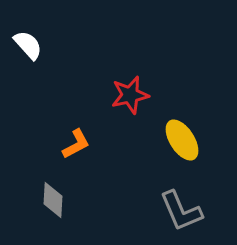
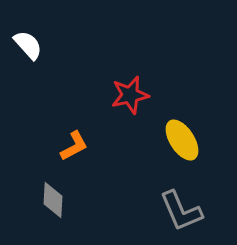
orange L-shape: moved 2 px left, 2 px down
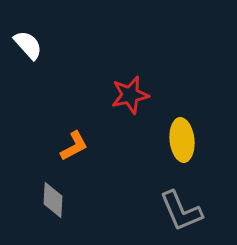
yellow ellipse: rotated 27 degrees clockwise
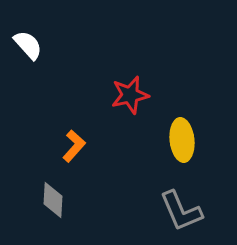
orange L-shape: rotated 20 degrees counterclockwise
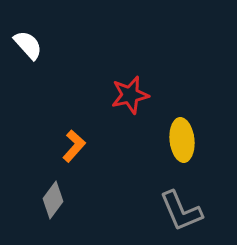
gray diamond: rotated 33 degrees clockwise
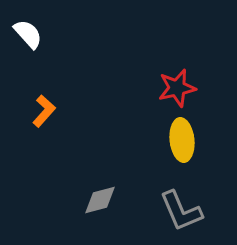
white semicircle: moved 11 px up
red star: moved 47 px right, 7 px up
orange L-shape: moved 30 px left, 35 px up
gray diamond: moved 47 px right; rotated 39 degrees clockwise
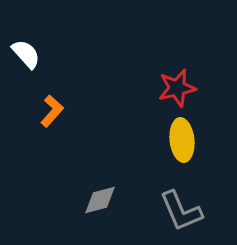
white semicircle: moved 2 px left, 20 px down
orange L-shape: moved 8 px right
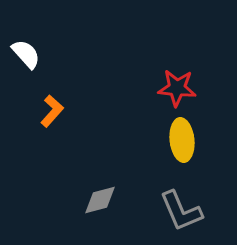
red star: rotated 18 degrees clockwise
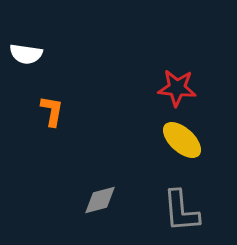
white semicircle: rotated 140 degrees clockwise
orange L-shape: rotated 32 degrees counterclockwise
yellow ellipse: rotated 42 degrees counterclockwise
gray L-shape: rotated 18 degrees clockwise
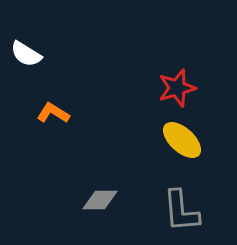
white semicircle: rotated 24 degrees clockwise
red star: rotated 21 degrees counterclockwise
orange L-shape: moved 1 px right, 2 px down; rotated 68 degrees counterclockwise
gray diamond: rotated 15 degrees clockwise
